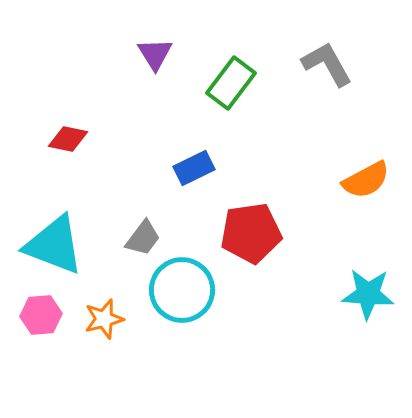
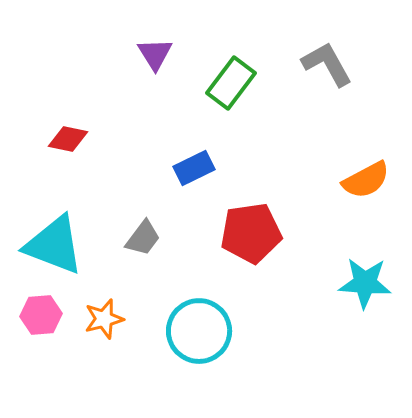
cyan circle: moved 17 px right, 41 px down
cyan star: moved 3 px left, 11 px up
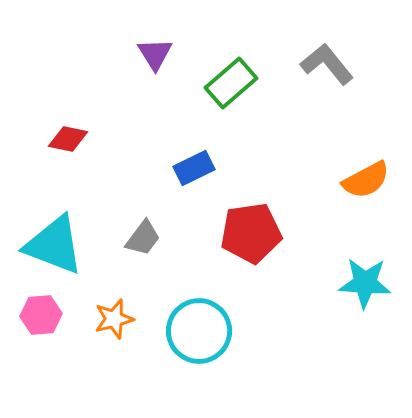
gray L-shape: rotated 10 degrees counterclockwise
green rectangle: rotated 12 degrees clockwise
orange star: moved 10 px right
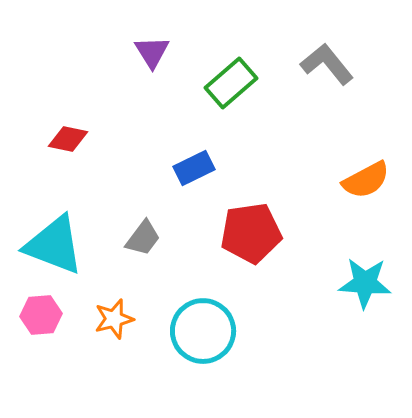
purple triangle: moved 3 px left, 2 px up
cyan circle: moved 4 px right
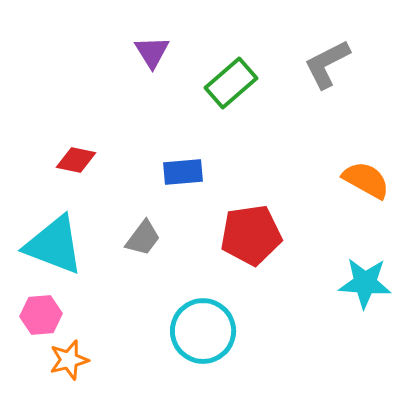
gray L-shape: rotated 78 degrees counterclockwise
red diamond: moved 8 px right, 21 px down
blue rectangle: moved 11 px left, 4 px down; rotated 21 degrees clockwise
orange semicircle: rotated 123 degrees counterclockwise
red pentagon: moved 2 px down
orange star: moved 45 px left, 41 px down
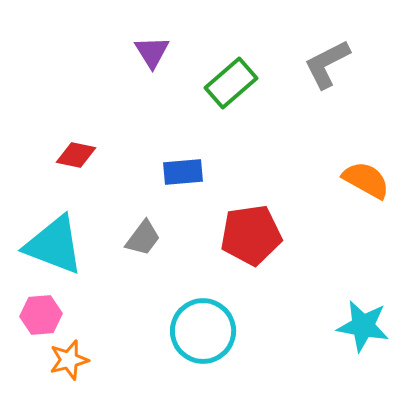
red diamond: moved 5 px up
cyan star: moved 2 px left, 43 px down; rotated 6 degrees clockwise
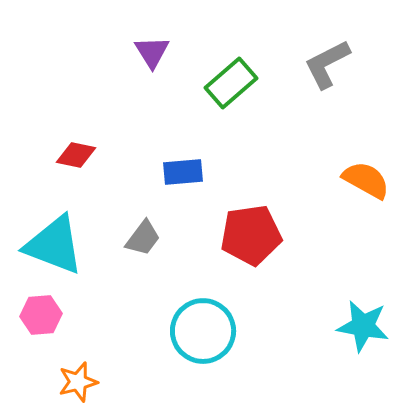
orange star: moved 9 px right, 22 px down
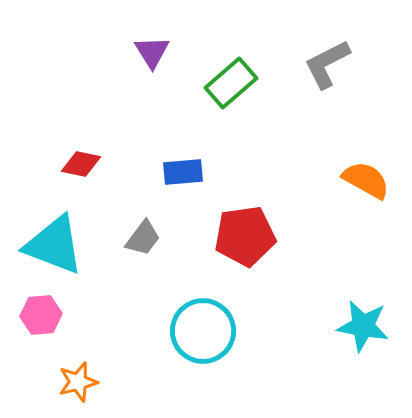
red diamond: moved 5 px right, 9 px down
red pentagon: moved 6 px left, 1 px down
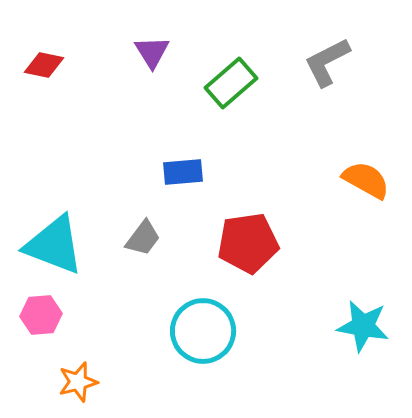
gray L-shape: moved 2 px up
red diamond: moved 37 px left, 99 px up
red pentagon: moved 3 px right, 7 px down
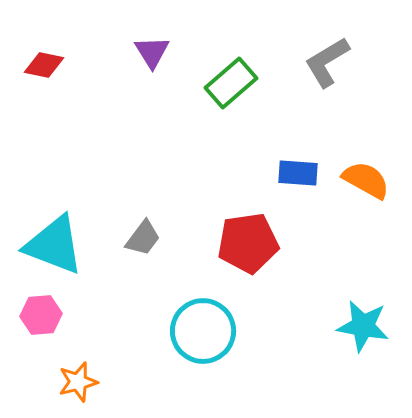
gray L-shape: rotated 4 degrees counterclockwise
blue rectangle: moved 115 px right, 1 px down; rotated 9 degrees clockwise
